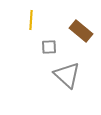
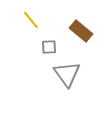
yellow line: rotated 42 degrees counterclockwise
gray triangle: moved 1 px up; rotated 12 degrees clockwise
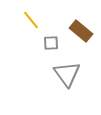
gray square: moved 2 px right, 4 px up
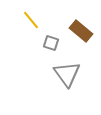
gray square: rotated 21 degrees clockwise
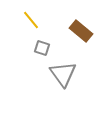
gray square: moved 9 px left, 5 px down
gray triangle: moved 4 px left
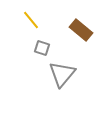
brown rectangle: moved 1 px up
gray triangle: moved 1 px left; rotated 16 degrees clockwise
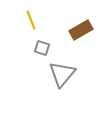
yellow line: rotated 18 degrees clockwise
brown rectangle: rotated 70 degrees counterclockwise
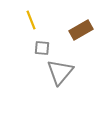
gray square: rotated 14 degrees counterclockwise
gray triangle: moved 2 px left, 2 px up
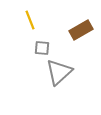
yellow line: moved 1 px left
gray triangle: moved 1 px left; rotated 8 degrees clockwise
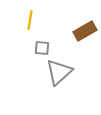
yellow line: rotated 30 degrees clockwise
brown rectangle: moved 4 px right, 1 px down
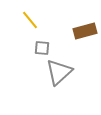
yellow line: rotated 48 degrees counterclockwise
brown rectangle: rotated 15 degrees clockwise
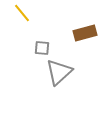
yellow line: moved 8 px left, 7 px up
brown rectangle: moved 2 px down
